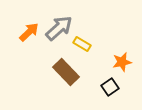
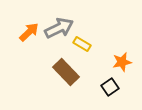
gray arrow: rotated 16 degrees clockwise
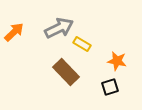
orange arrow: moved 15 px left
orange star: moved 5 px left, 1 px up; rotated 24 degrees clockwise
black square: rotated 18 degrees clockwise
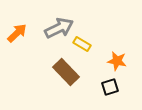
orange arrow: moved 3 px right, 1 px down
